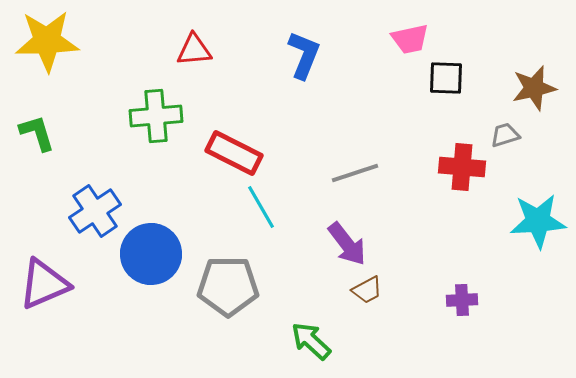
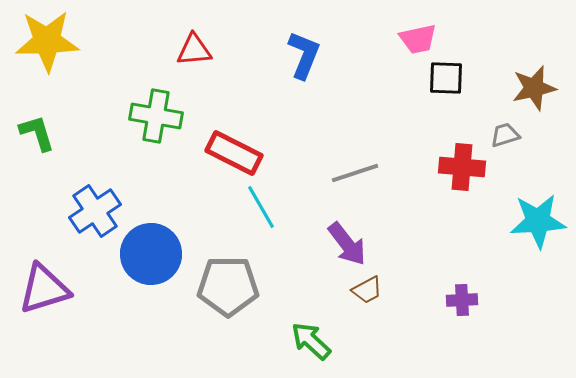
pink trapezoid: moved 8 px right
green cross: rotated 15 degrees clockwise
purple triangle: moved 5 px down; rotated 6 degrees clockwise
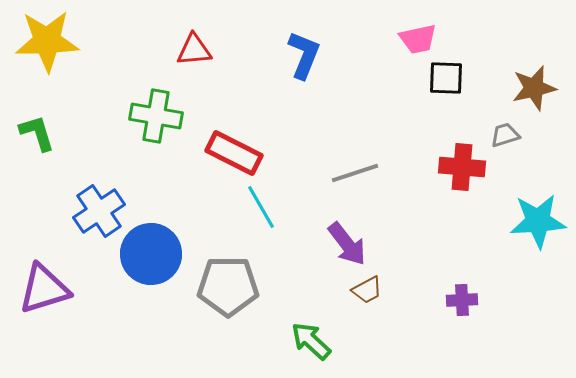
blue cross: moved 4 px right
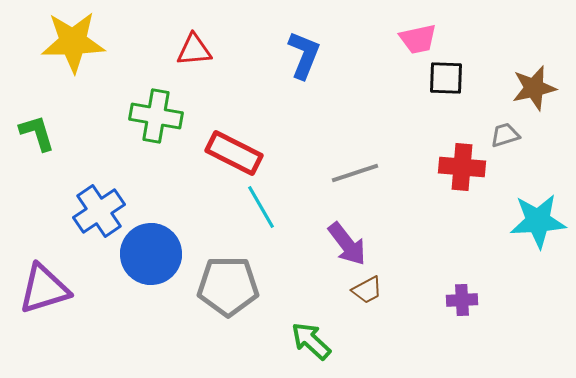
yellow star: moved 26 px right, 1 px down
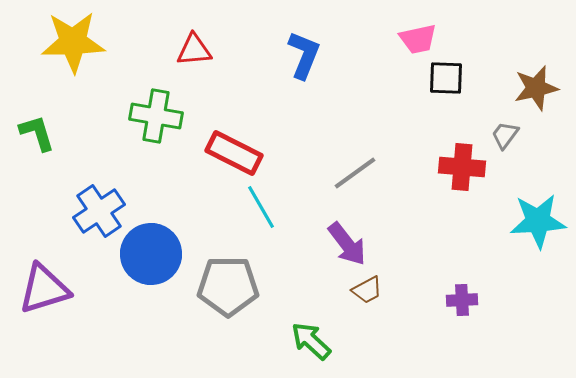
brown star: moved 2 px right
gray trapezoid: rotated 36 degrees counterclockwise
gray line: rotated 18 degrees counterclockwise
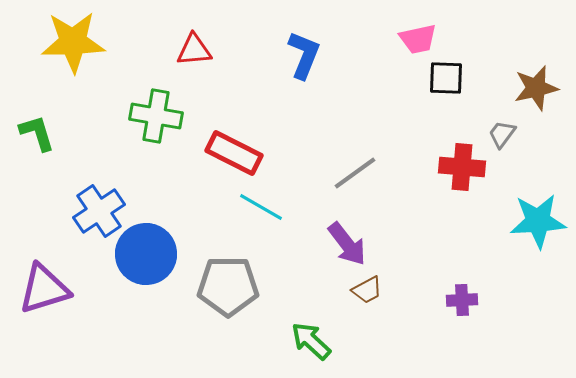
gray trapezoid: moved 3 px left, 1 px up
cyan line: rotated 30 degrees counterclockwise
blue circle: moved 5 px left
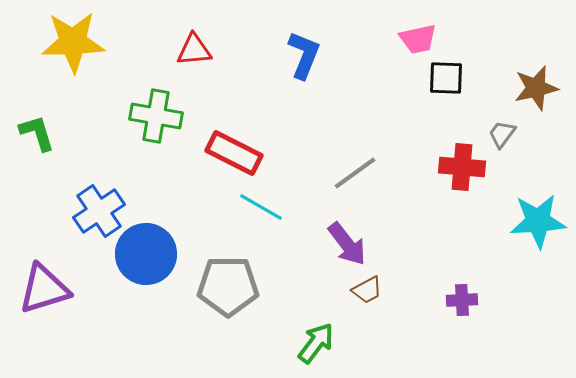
green arrow: moved 5 px right, 2 px down; rotated 84 degrees clockwise
